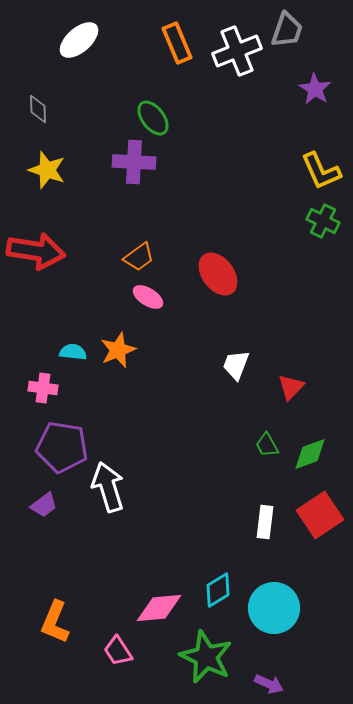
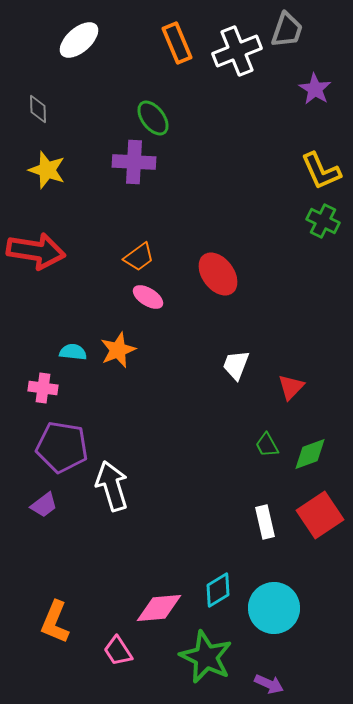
white arrow: moved 4 px right, 1 px up
white rectangle: rotated 20 degrees counterclockwise
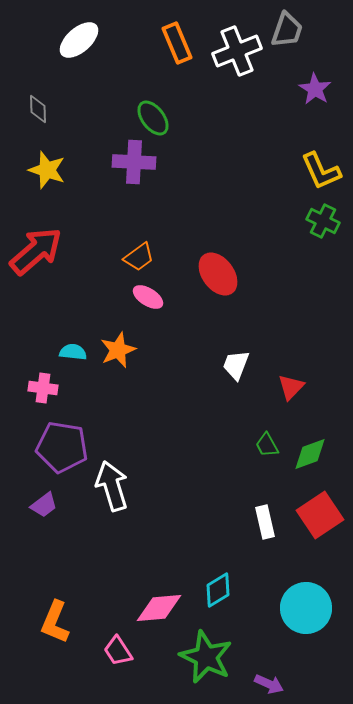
red arrow: rotated 50 degrees counterclockwise
cyan circle: moved 32 px right
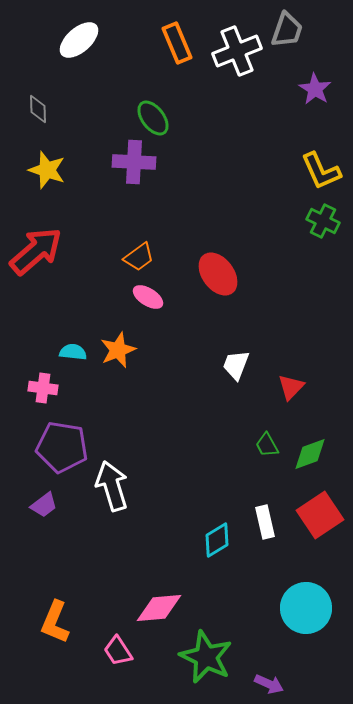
cyan diamond: moved 1 px left, 50 px up
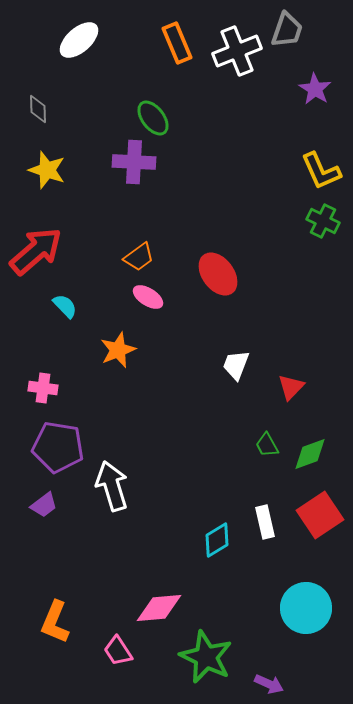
cyan semicircle: moved 8 px left, 46 px up; rotated 40 degrees clockwise
purple pentagon: moved 4 px left
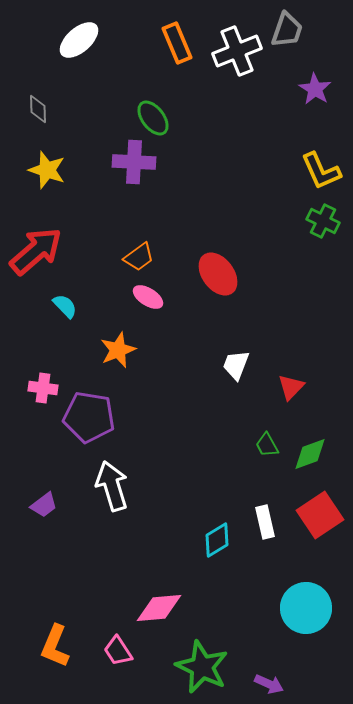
purple pentagon: moved 31 px right, 30 px up
orange L-shape: moved 24 px down
green star: moved 4 px left, 10 px down
